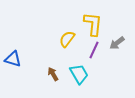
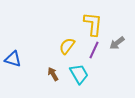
yellow semicircle: moved 7 px down
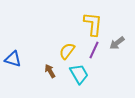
yellow semicircle: moved 5 px down
brown arrow: moved 3 px left, 3 px up
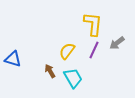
cyan trapezoid: moved 6 px left, 4 px down
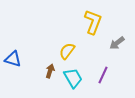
yellow L-shape: moved 2 px up; rotated 15 degrees clockwise
purple line: moved 9 px right, 25 px down
brown arrow: rotated 48 degrees clockwise
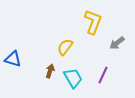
yellow semicircle: moved 2 px left, 4 px up
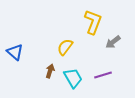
gray arrow: moved 4 px left, 1 px up
blue triangle: moved 2 px right, 7 px up; rotated 24 degrees clockwise
purple line: rotated 48 degrees clockwise
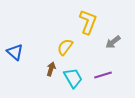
yellow L-shape: moved 5 px left
brown arrow: moved 1 px right, 2 px up
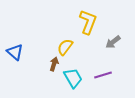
brown arrow: moved 3 px right, 5 px up
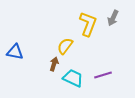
yellow L-shape: moved 2 px down
gray arrow: moved 24 px up; rotated 28 degrees counterclockwise
yellow semicircle: moved 1 px up
blue triangle: rotated 30 degrees counterclockwise
cyan trapezoid: rotated 35 degrees counterclockwise
